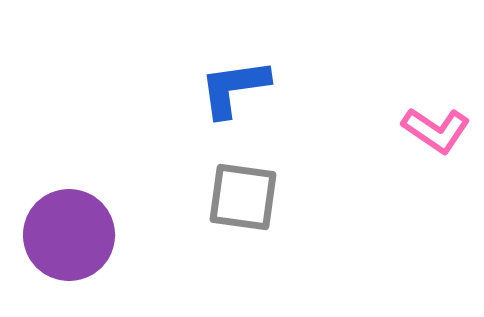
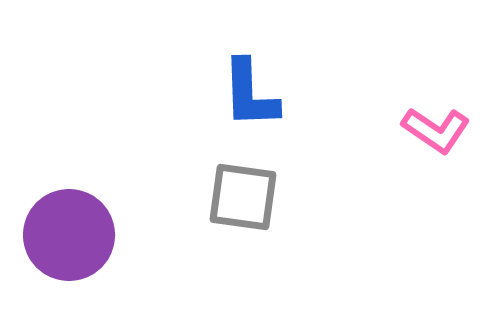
blue L-shape: moved 16 px right, 6 px down; rotated 84 degrees counterclockwise
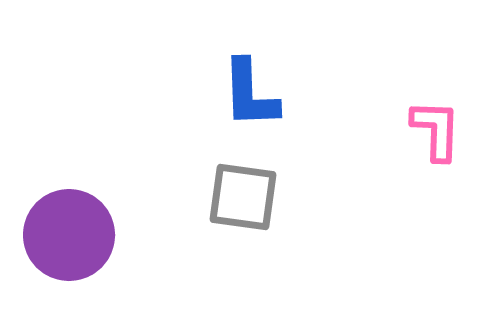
pink L-shape: rotated 122 degrees counterclockwise
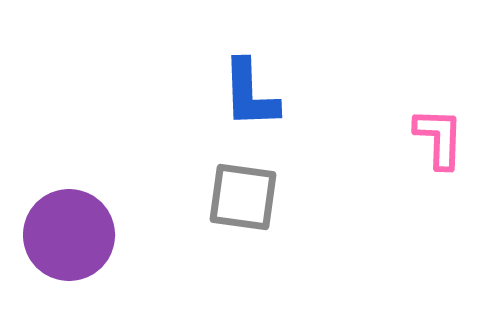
pink L-shape: moved 3 px right, 8 px down
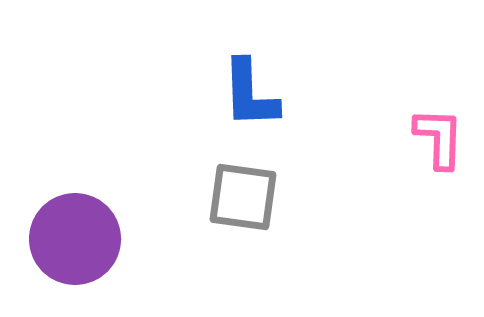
purple circle: moved 6 px right, 4 px down
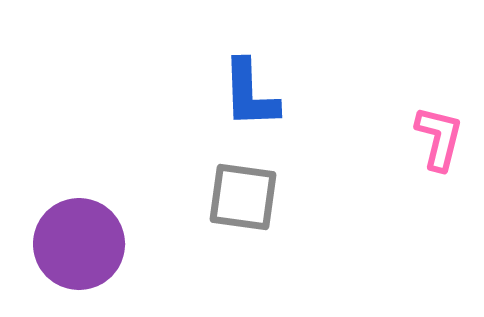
pink L-shape: rotated 12 degrees clockwise
purple circle: moved 4 px right, 5 px down
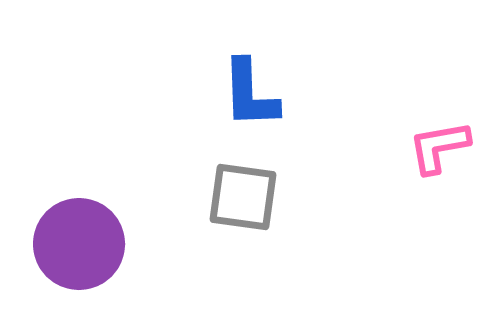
pink L-shape: moved 9 px down; rotated 114 degrees counterclockwise
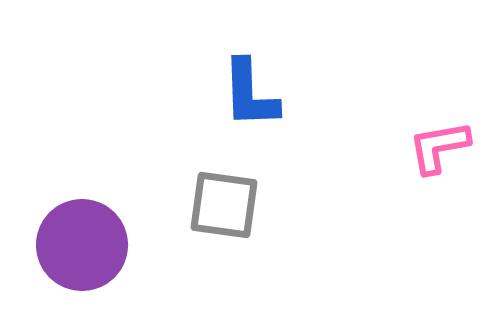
gray square: moved 19 px left, 8 px down
purple circle: moved 3 px right, 1 px down
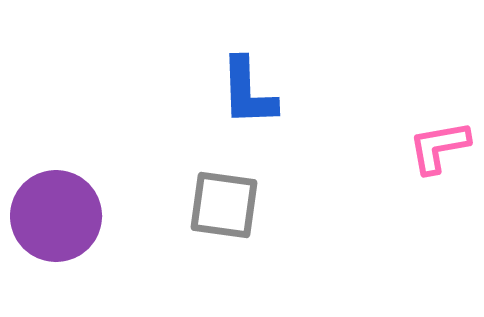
blue L-shape: moved 2 px left, 2 px up
purple circle: moved 26 px left, 29 px up
